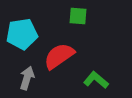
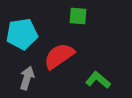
green L-shape: moved 2 px right
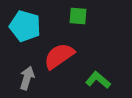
cyan pentagon: moved 3 px right, 8 px up; rotated 24 degrees clockwise
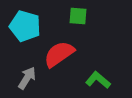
red semicircle: moved 2 px up
gray arrow: rotated 15 degrees clockwise
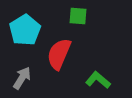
cyan pentagon: moved 4 px down; rotated 24 degrees clockwise
red semicircle: rotated 32 degrees counterclockwise
gray arrow: moved 5 px left
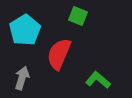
green square: rotated 18 degrees clockwise
gray arrow: rotated 15 degrees counterclockwise
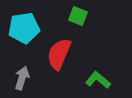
cyan pentagon: moved 1 px left, 2 px up; rotated 24 degrees clockwise
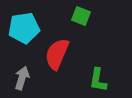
green square: moved 3 px right
red semicircle: moved 2 px left
green L-shape: rotated 120 degrees counterclockwise
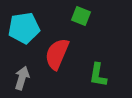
green L-shape: moved 5 px up
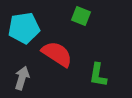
red semicircle: rotated 100 degrees clockwise
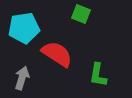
green square: moved 2 px up
